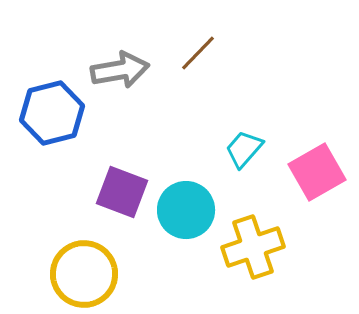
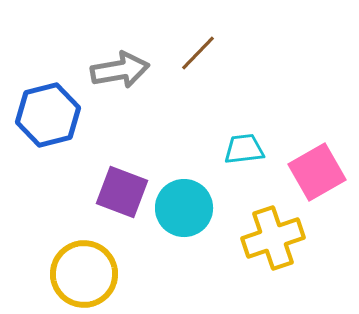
blue hexagon: moved 4 px left, 2 px down
cyan trapezoid: rotated 42 degrees clockwise
cyan circle: moved 2 px left, 2 px up
yellow cross: moved 20 px right, 9 px up
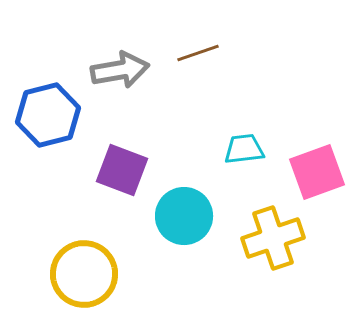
brown line: rotated 27 degrees clockwise
pink square: rotated 10 degrees clockwise
purple square: moved 22 px up
cyan circle: moved 8 px down
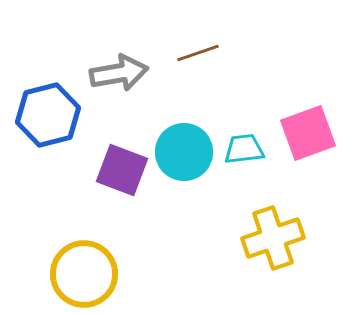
gray arrow: moved 1 px left, 3 px down
pink square: moved 9 px left, 39 px up
cyan circle: moved 64 px up
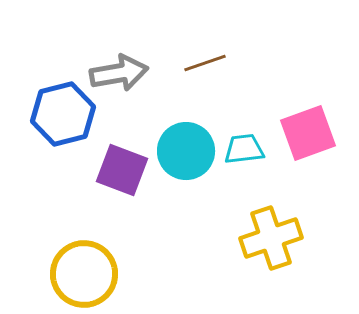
brown line: moved 7 px right, 10 px down
blue hexagon: moved 15 px right, 1 px up
cyan circle: moved 2 px right, 1 px up
yellow cross: moved 2 px left
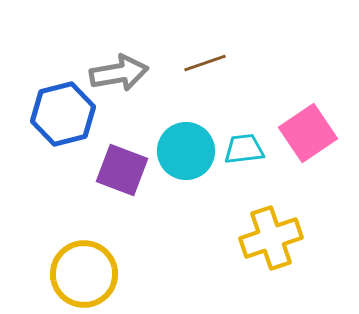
pink square: rotated 14 degrees counterclockwise
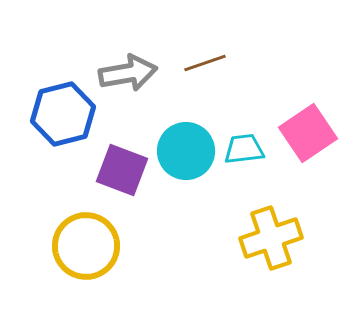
gray arrow: moved 9 px right
yellow circle: moved 2 px right, 28 px up
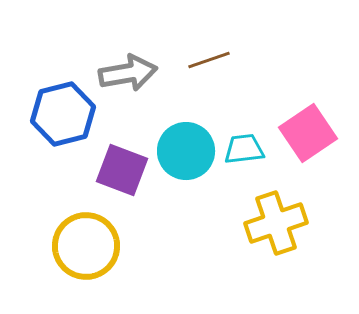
brown line: moved 4 px right, 3 px up
yellow cross: moved 5 px right, 15 px up
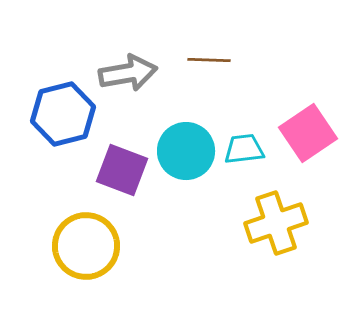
brown line: rotated 21 degrees clockwise
